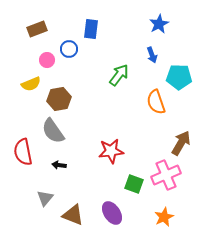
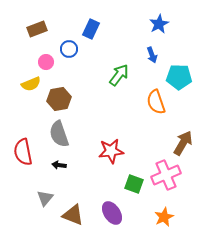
blue rectangle: rotated 18 degrees clockwise
pink circle: moved 1 px left, 2 px down
gray semicircle: moved 6 px right, 3 px down; rotated 16 degrees clockwise
brown arrow: moved 2 px right
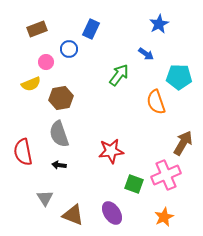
blue arrow: moved 6 px left, 1 px up; rotated 35 degrees counterclockwise
brown hexagon: moved 2 px right, 1 px up
gray triangle: rotated 12 degrees counterclockwise
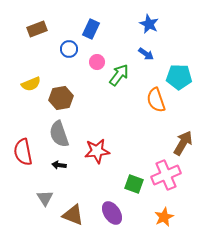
blue star: moved 10 px left; rotated 18 degrees counterclockwise
pink circle: moved 51 px right
orange semicircle: moved 2 px up
red star: moved 14 px left
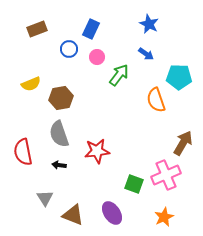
pink circle: moved 5 px up
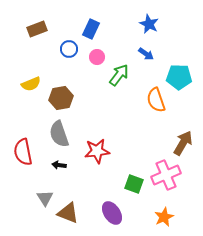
brown triangle: moved 5 px left, 2 px up
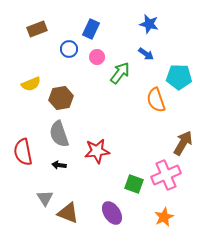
blue star: rotated 12 degrees counterclockwise
green arrow: moved 1 px right, 2 px up
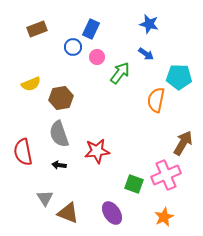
blue circle: moved 4 px right, 2 px up
orange semicircle: rotated 30 degrees clockwise
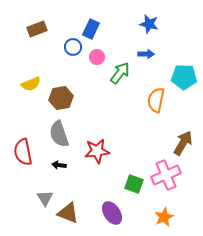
blue arrow: rotated 35 degrees counterclockwise
cyan pentagon: moved 5 px right
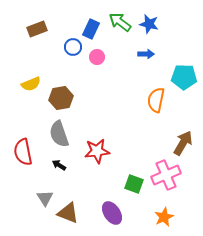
green arrow: moved 51 px up; rotated 90 degrees counterclockwise
black arrow: rotated 24 degrees clockwise
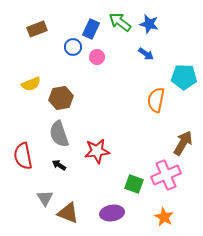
blue arrow: rotated 35 degrees clockwise
red semicircle: moved 4 px down
purple ellipse: rotated 65 degrees counterclockwise
orange star: rotated 18 degrees counterclockwise
